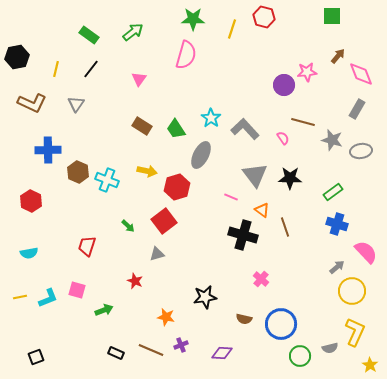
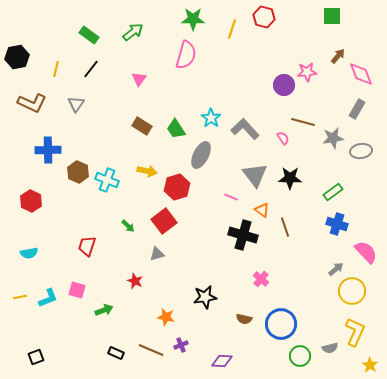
gray star at (332, 140): moved 1 px right, 2 px up; rotated 25 degrees counterclockwise
gray arrow at (337, 267): moved 1 px left, 2 px down
purple diamond at (222, 353): moved 8 px down
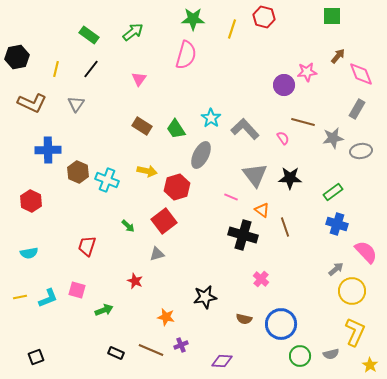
gray semicircle at (330, 348): moved 1 px right, 6 px down
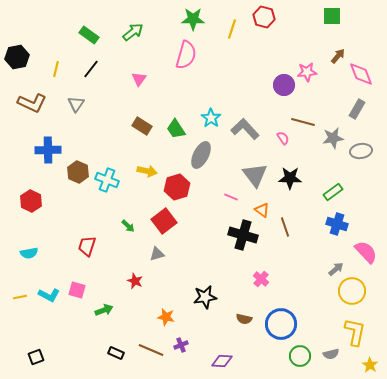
cyan L-shape at (48, 298): moved 1 px right, 3 px up; rotated 50 degrees clockwise
yellow L-shape at (355, 332): rotated 12 degrees counterclockwise
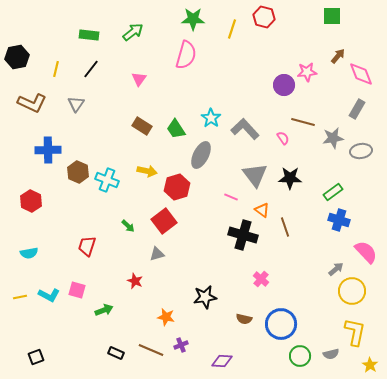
green rectangle at (89, 35): rotated 30 degrees counterclockwise
blue cross at (337, 224): moved 2 px right, 4 px up
